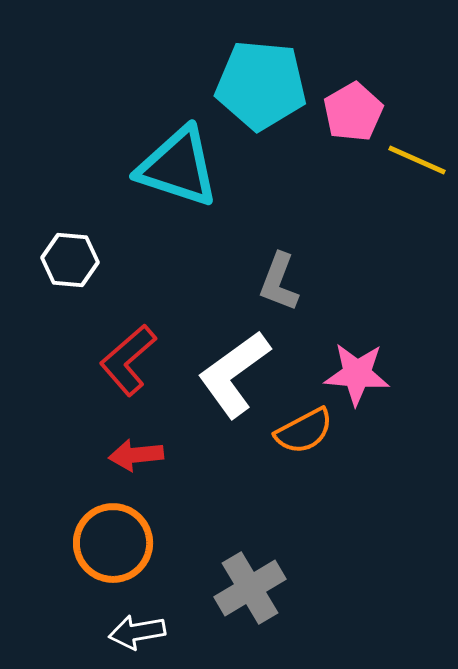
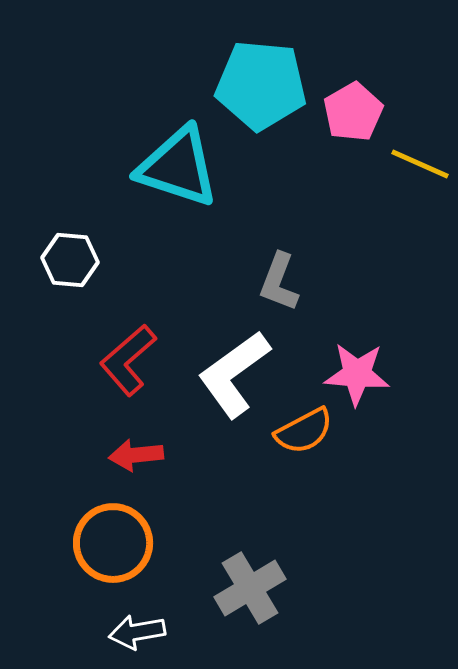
yellow line: moved 3 px right, 4 px down
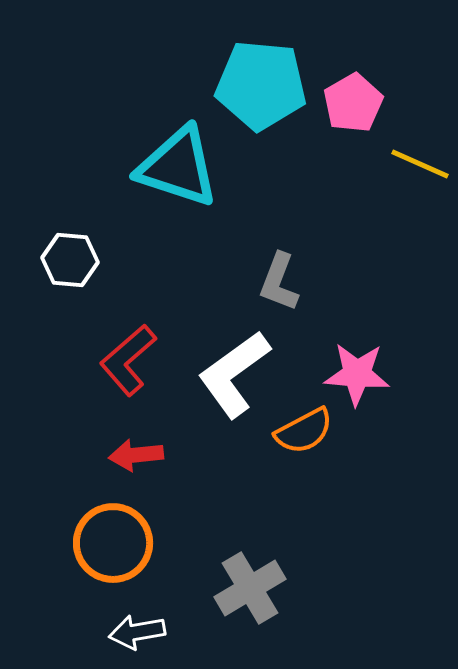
pink pentagon: moved 9 px up
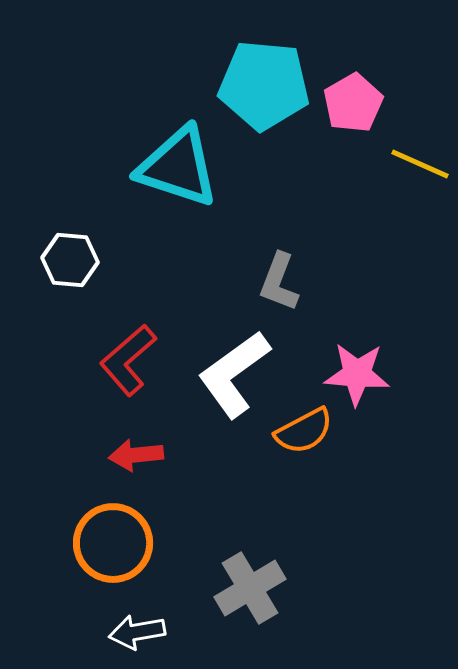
cyan pentagon: moved 3 px right
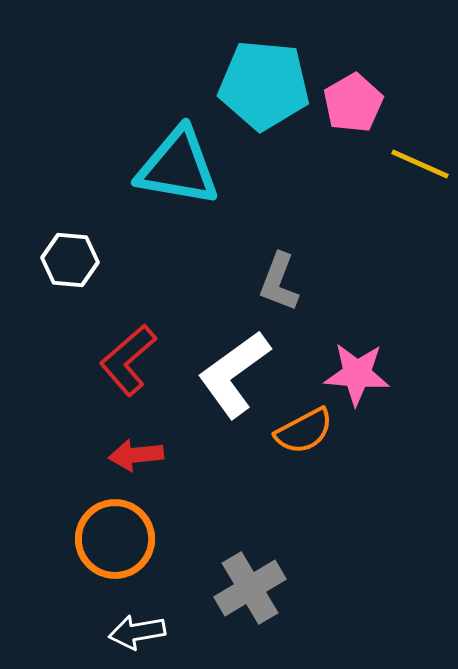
cyan triangle: rotated 8 degrees counterclockwise
orange circle: moved 2 px right, 4 px up
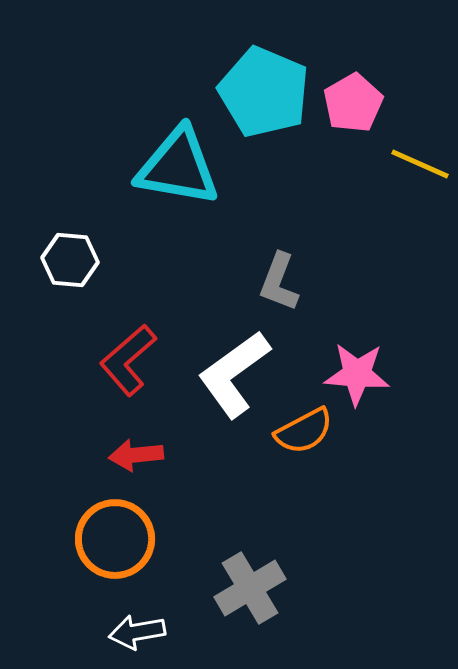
cyan pentagon: moved 7 px down; rotated 18 degrees clockwise
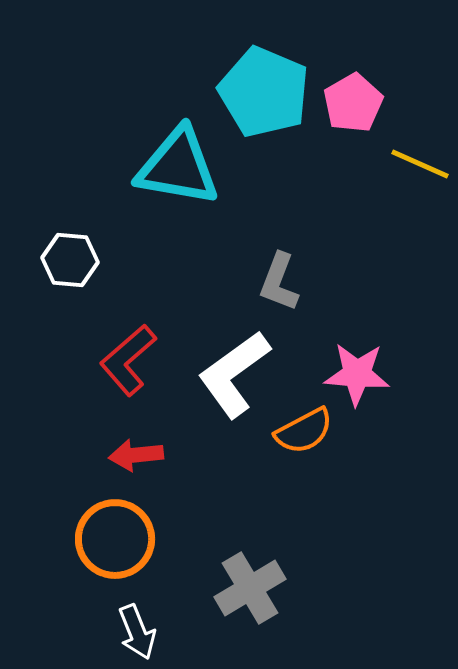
white arrow: rotated 102 degrees counterclockwise
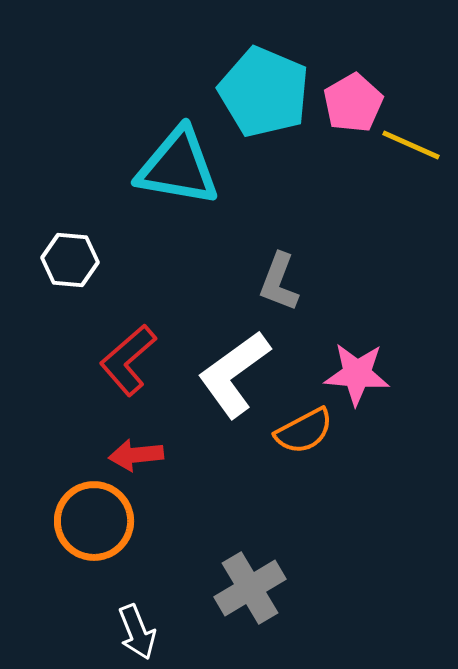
yellow line: moved 9 px left, 19 px up
orange circle: moved 21 px left, 18 px up
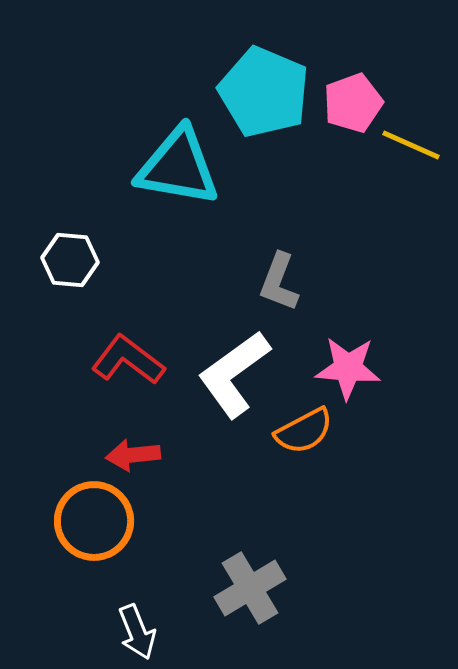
pink pentagon: rotated 10 degrees clockwise
red L-shape: rotated 78 degrees clockwise
pink star: moved 9 px left, 6 px up
red arrow: moved 3 px left
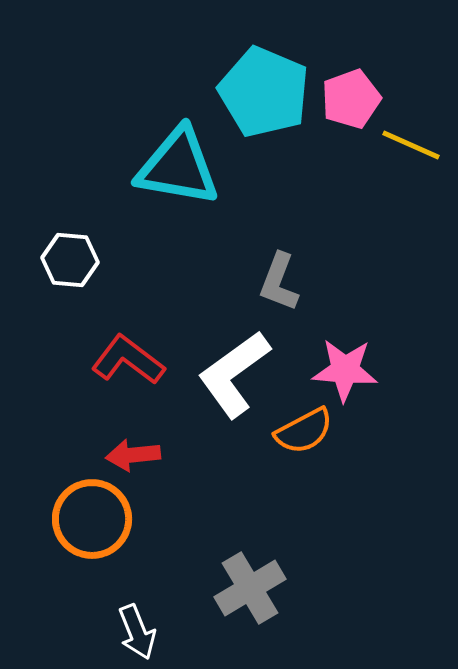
pink pentagon: moved 2 px left, 4 px up
pink star: moved 3 px left, 2 px down
orange circle: moved 2 px left, 2 px up
